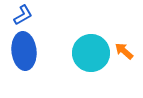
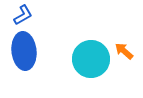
cyan circle: moved 6 px down
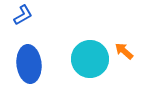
blue ellipse: moved 5 px right, 13 px down
cyan circle: moved 1 px left
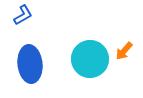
orange arrow: rotated 90 degrees counterclockwise
blue ellipse: moved 1 px right
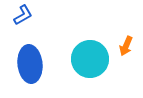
orange arrow: moved 2 px right, 5 px up; rotated 18 degrees counterclockwise
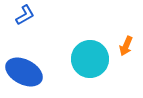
blue L-shape: moved 2 px right
blue ellipse: moved 6 px left, 8 px down; rotated 57 degrees counterclockwise
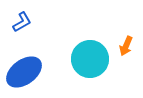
blue L-shape: moved 3 px left, 7 px down
blue ellipse: rotated 63 degrees counterclockwise
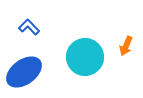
blue L-shape: moved 7 px right, 5 px down; rotated 105 degrees counterclockwise
cyan circle: moved 5 px left, 2 px up
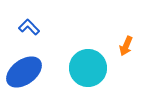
cyan circle: moved 3 px right, 11 px down
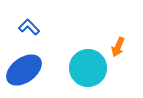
orange arrow: moved 8 px left, 1 px down
blue ellipse: moved 2 px up
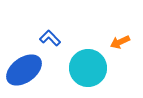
blue L-shape: moved 21 px right, 11 px down
orange arrow: moved 2 px right, 5 px up; rotated 42 degrees clockwise
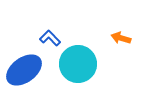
orange arrow: moved 1 px right, 4 px up; rotated 42 degrees clockwise
cyan circle: moved 10 px left, 4 px up
